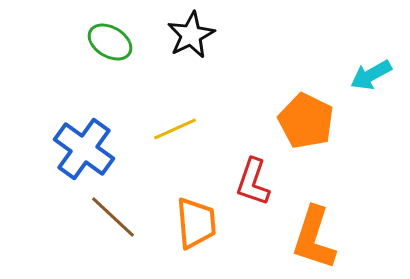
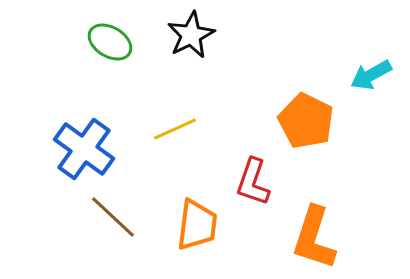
orange trapezoid: moved 1 px right, 2 px down; rotated 12 degrees clockwise
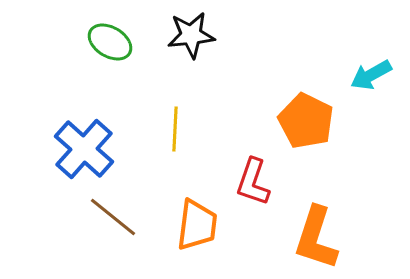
black star: rotated 21 degrees clockwise
yellow line: rotated 63 degrees counterclockwise
blue cross: rotated 6 degrees clockwise
brown line: rotated 4 degrees counterclockwise
orange L-shape: moved 2 px right
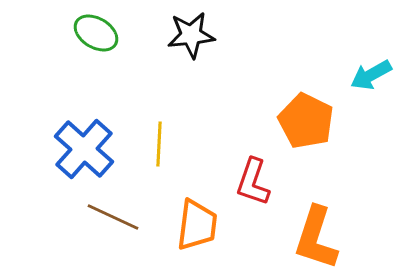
green ellipse: moved 14 px left, 9 px up
yellow line: moved 16 px left, 15 px down
brown line: rotated 14 degrees counterclockwise
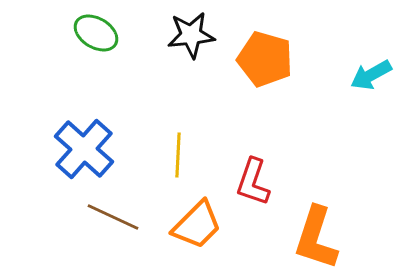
orange pentagon: moved 41 px left, 62 px up; rotated 10 degrees counterclockwise
yellow line: moved 19 px right, 11 px down
orange trapezoid: rotated 38 degrees clockwise
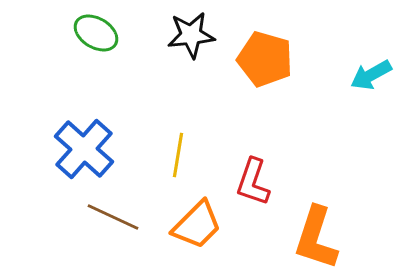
yellow line: rotated 6 degrees clockwise
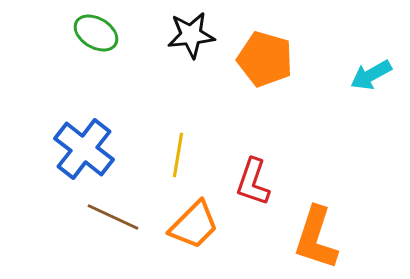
blue cross: rotated 4 degrees counterclockwise
orange trapezoid: moved 3 px left
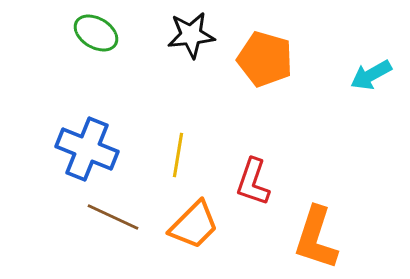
blue cross: moved 3 px right; rotated 16 degrees counterclockwise
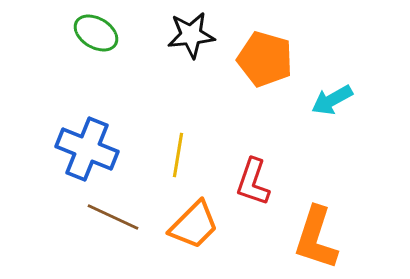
cyan arrow: moved 39 px left, 25 px down
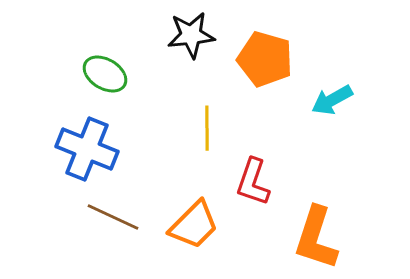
green ellipse: moved 9 px right, 41 px down
yellow line: moved 29 px right, 27 px up; rotated 9 degrees counterclockwise
